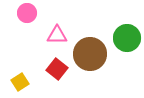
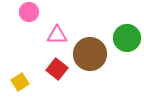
pink circle: moved 2 px right, 1 px up
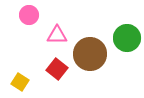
pink circle: moved 3 px down
yellow square: rotated 24 degrees counterclockwise
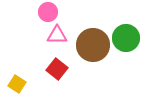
pink circle: moved 19 px right, 3 px up
green circle: moved 1 px left
brown circle: moved 3 px right, 9 px up
yellow square: moved 3 px left, 2 px down
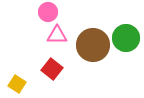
red square: moved 5 px left
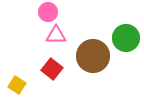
pink triangle: moved 1 px left
brown circle: moved 11 px down
yellow square: moved 1 px down
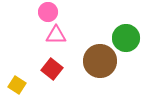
brown circle: moved 7 px right, 5 px down
